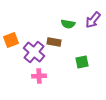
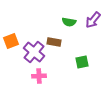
green semicircle: moved 1 px right, 2 px up
orange square: moved 1 px down
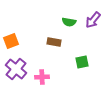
purple cross: moved 18 px left, 17 px down
pink cross: moved 3 px right, 1 px down
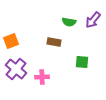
green square: rotated 16 degrees clockwise
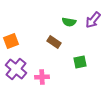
brown rectangle: rotated 24 degrees clockwise
green square: moved 2 px left; rotated 16 degrees counterclockwise
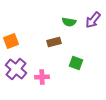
brown rectangle: rotated 48 degrees counterclockwise
green square: moved 4 px left, 1 px down; rotated 32 degrees clockwise
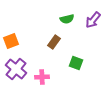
green semicircle: moved 2 px left, 3 px up; rotated 24 degrees counterclockwise
brown rectangle: rotated 40 degrees counterclockwise
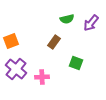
purple arrow: moved 2 px left, 3 px down
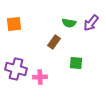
green semicircle: moved 2 px right, 4 px down; rotated 24 degrees clockwise
orange square: moved 3 px right, 17 px up; rotated 14 degrees clockwise
green square: rotated 16 degrees counterclockwise
purple cross: rotated 25 degrees counterclockwise
pink cross: moved 2 px left
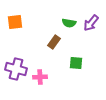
orange square: moved 1 px right, 2 px up
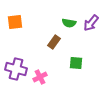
pink cross: rotated 24 degrees counterclockwise
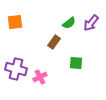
green semicircle: rotated 48 degrees counterclockwise
